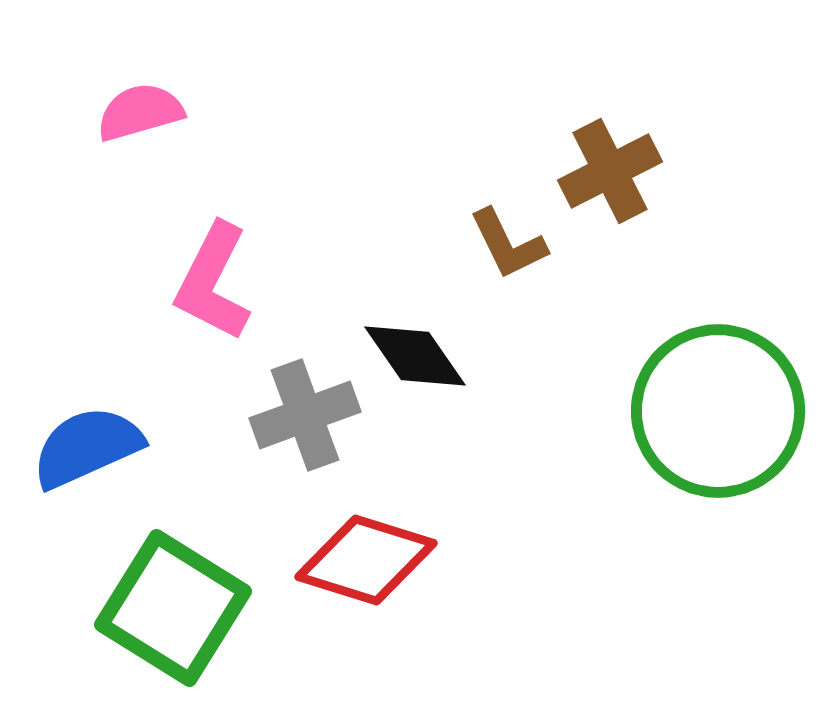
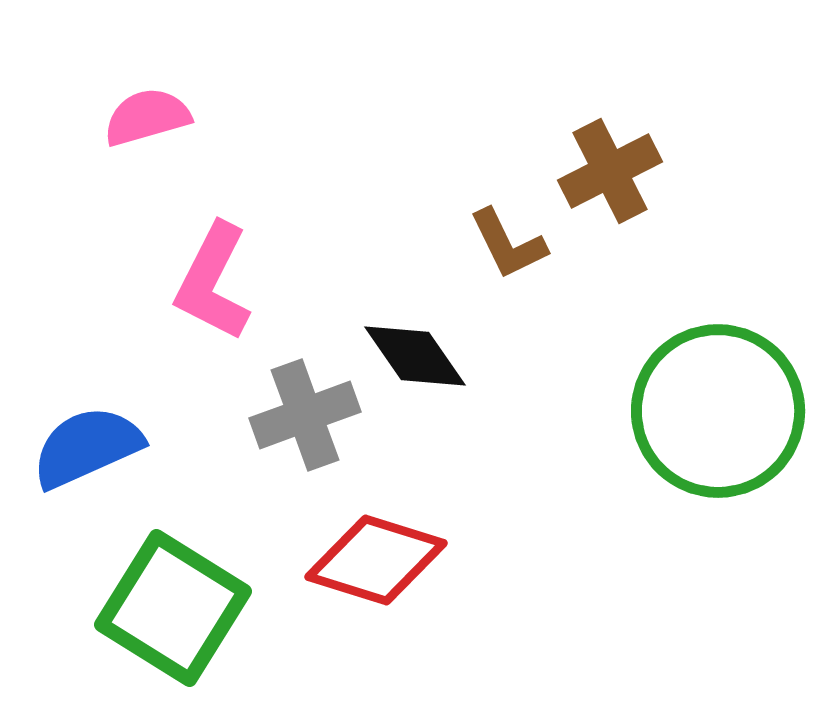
pink semicircle: moved 7 px right, 5 px down
red diamond: moved 10 px right
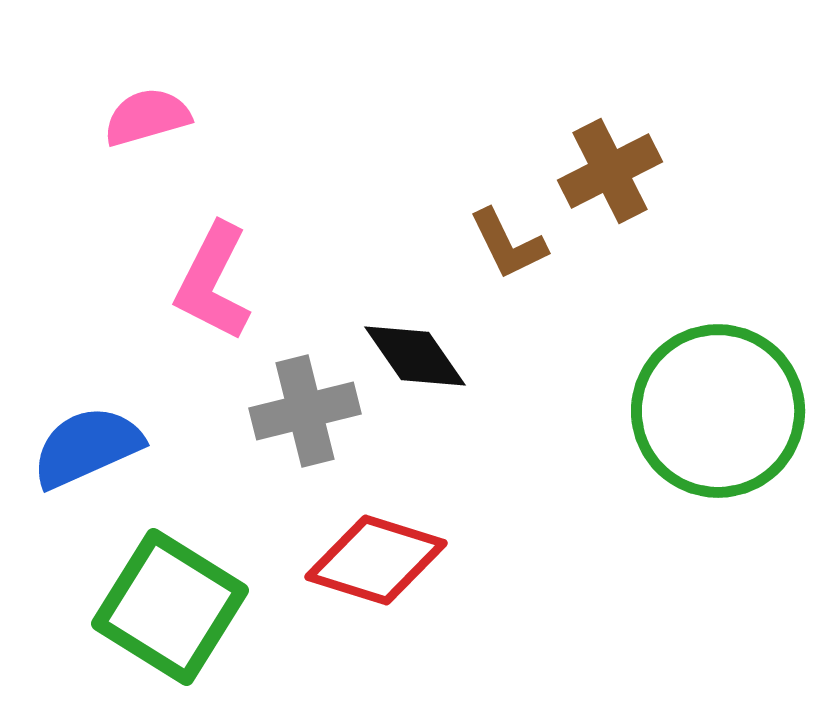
gray cross: moved 4 px up; rotated 6 degrees clockwise
green square: moved 3 px left, 1 px up
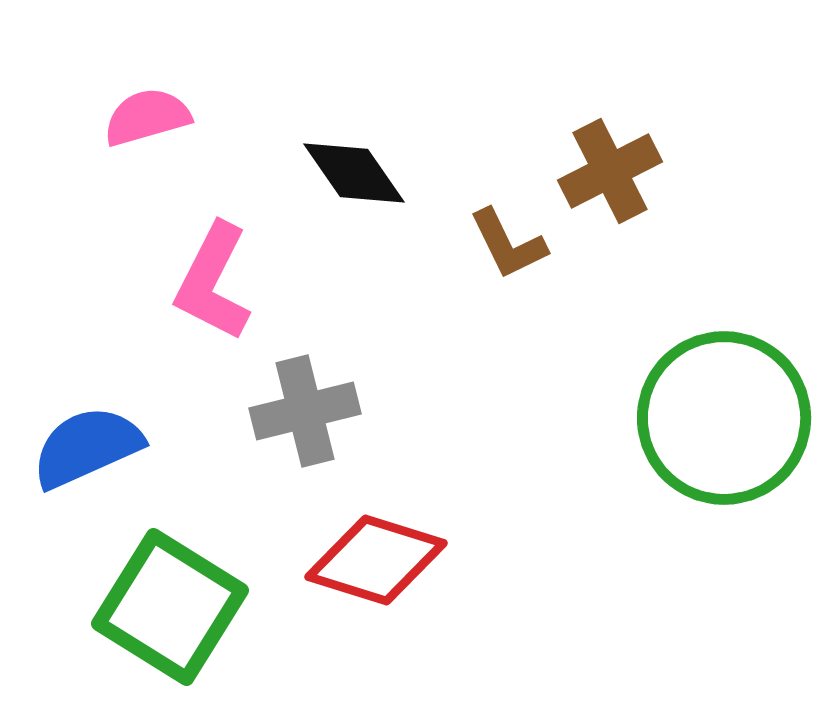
black diamond: moved 61 px left, 183 px up
green circle: moved 6 px right, 7 px down
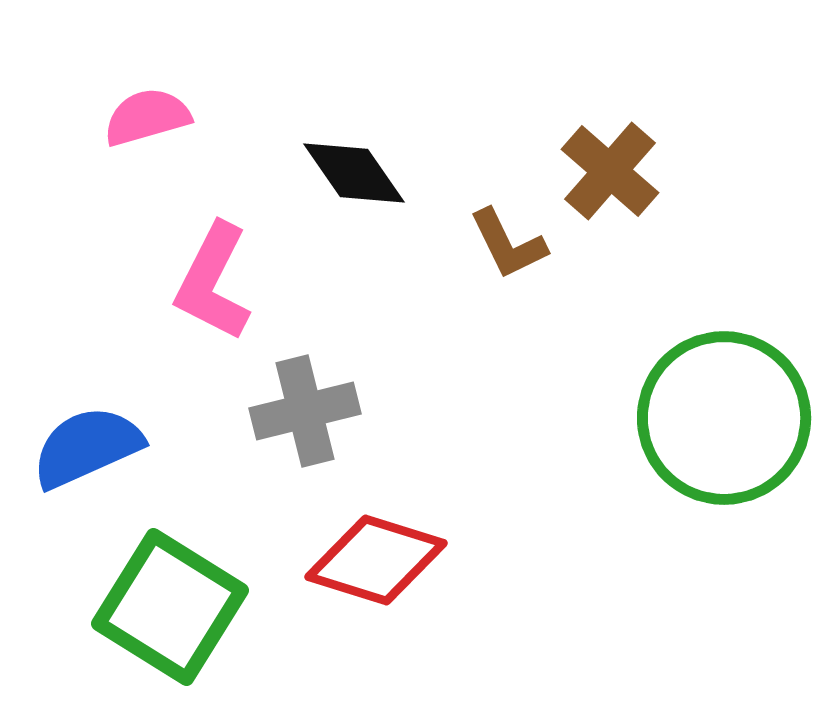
brown cross: rotated 22 degrees counterclockwise
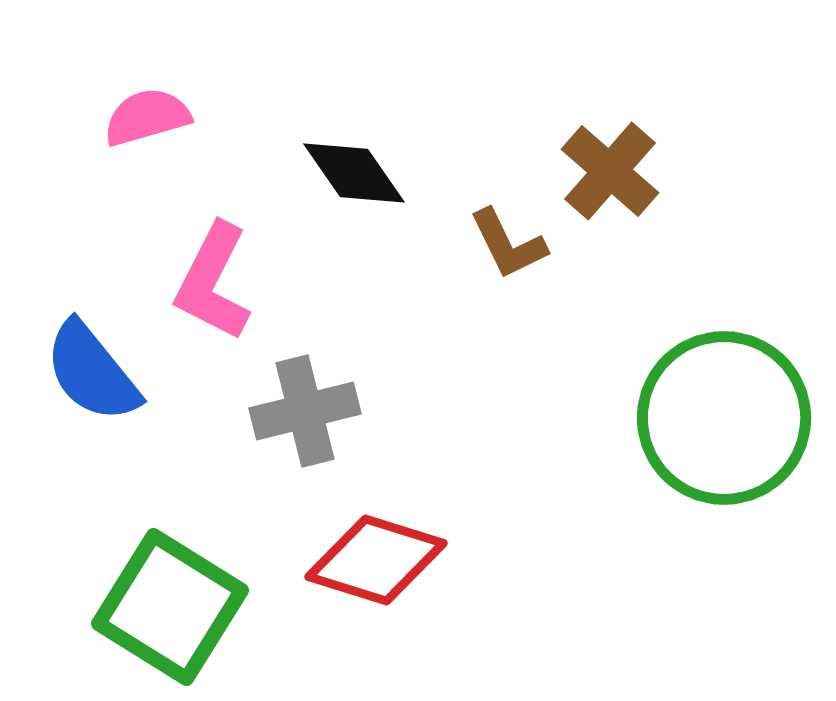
blue semicircle: moved 5 px right, 75 px up; rotated 105 degrees counterclockwise
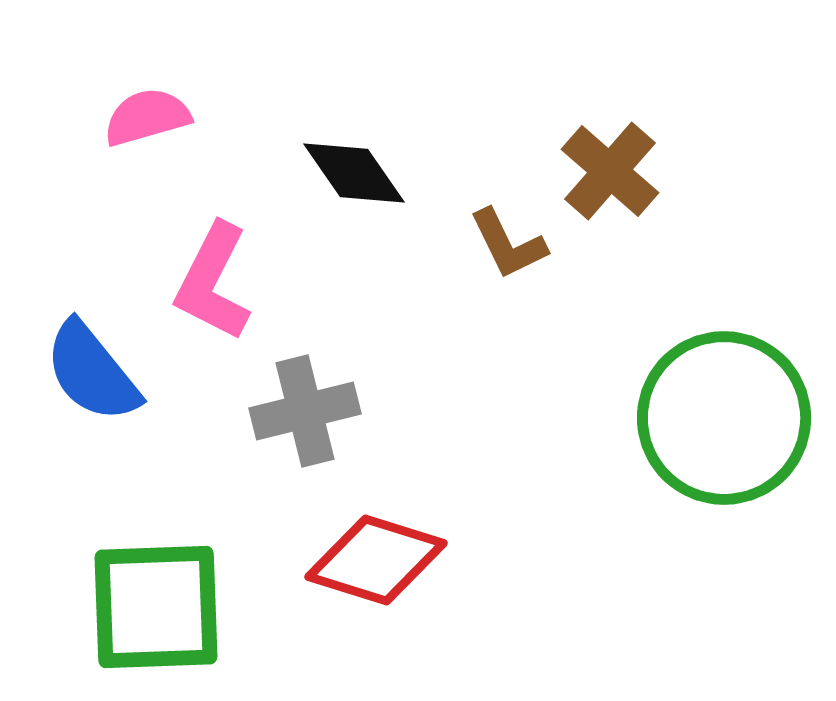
green square: moved 14 px left; rotated 34 degrees counterclockwise
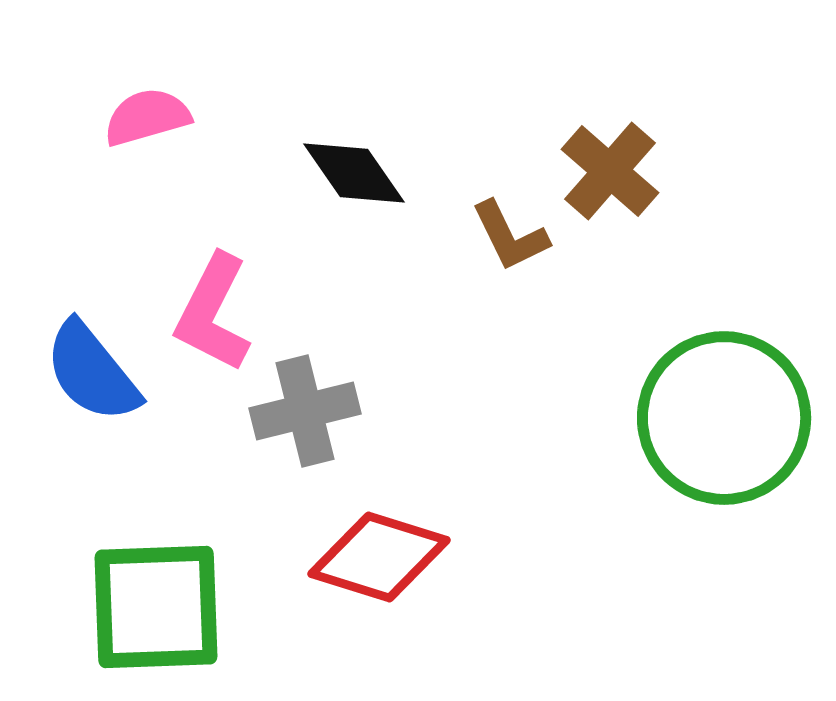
brown L-shape: moved 2 px right, 8 px up
pink L-shape: moved 31 px down
red diamond: moved 3 px right, 3 px up
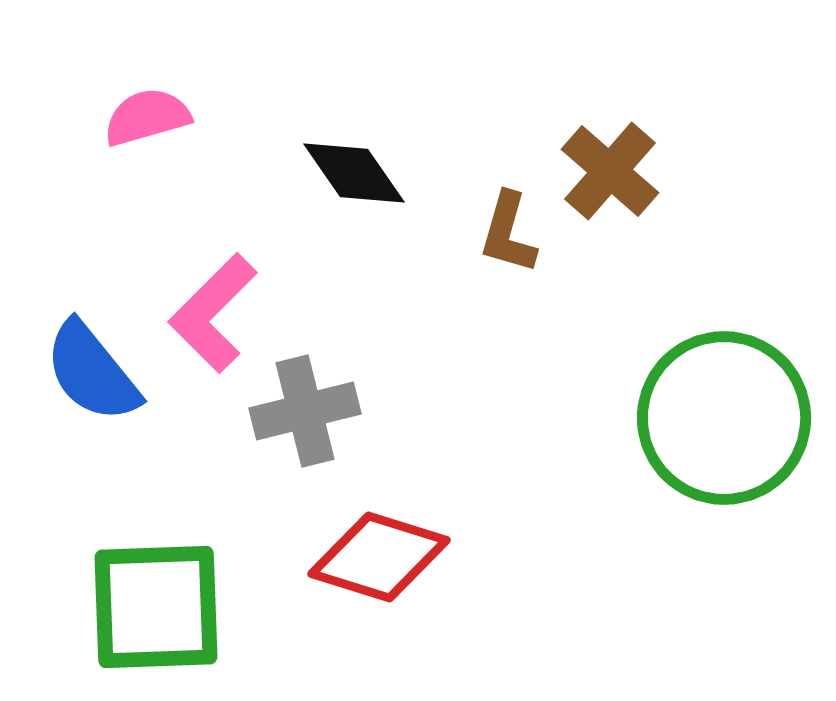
brown L-shape: moved 2 px left, 3 px up; rotated 42 degrees clockwise
pink L-shape: rotated 18 degrees clockwise
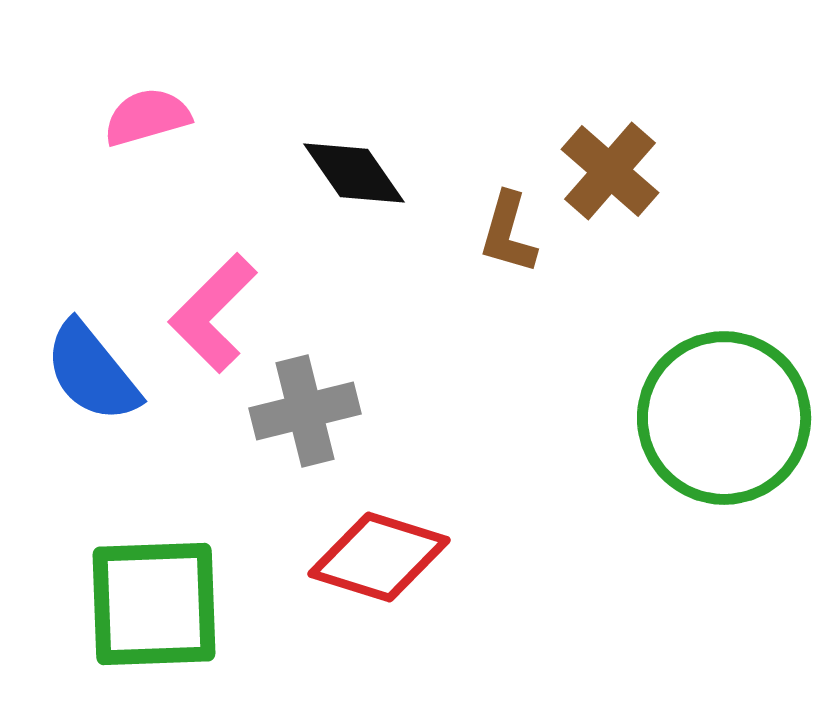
green square: moved 2 px left, 3 px up
